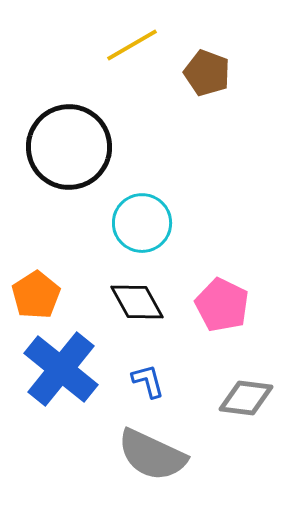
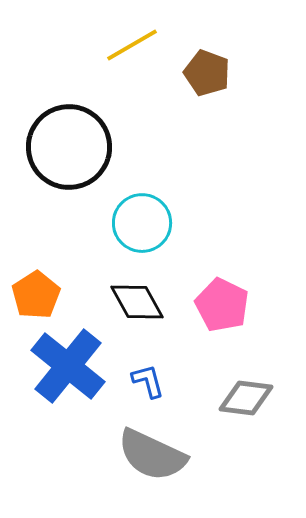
blue cross: moved 7 px right, 3 px up
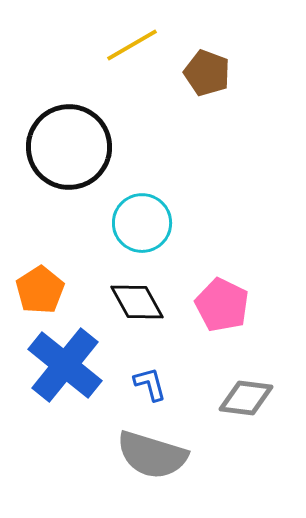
orange pentagon: moved 4 px right, 5 px up
blue cross: moved 3 px left, 1 px up
blue L-shape: moved 2 px right, 3 px down
gray semicircle: rotated 8 degrees counterclockwise
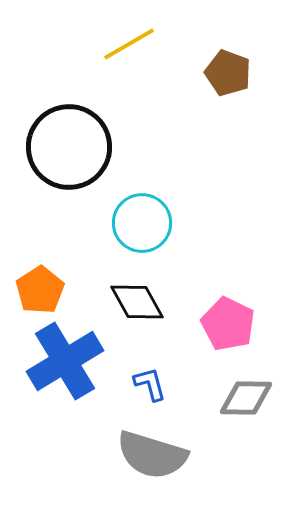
yellow line: moved 3 px left, 1 px up
brown pentagon: moved 21 px right
pink pentagon: moved 6 px right, 19 px down
blue cross: moved 4 px up; rotated 20 degrees clockwise
gray diamond: rotated 6 degrees counterclockwise
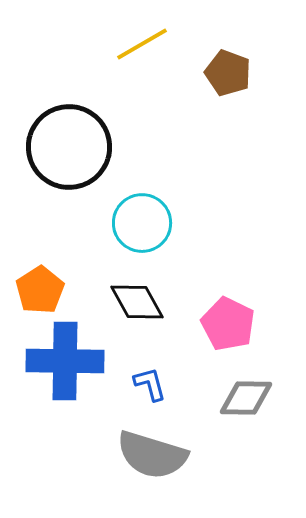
yellow line: moved 13 px right
blue cross: rotated 32 degrees clockwise
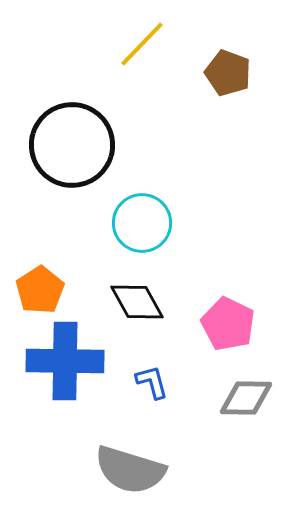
yellow line: rotated 16 degrees counterclockwise
black circle: moved 3 px right, 2 px up
blue L-shape: moved 2 px right, 2 px up
gray semicircle: moved 22 px left, 15 px down
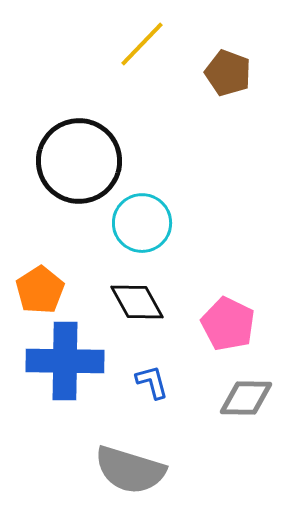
black circle: moved 7 px right, 16 px down
